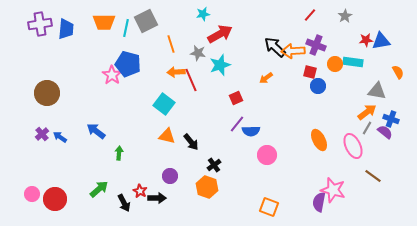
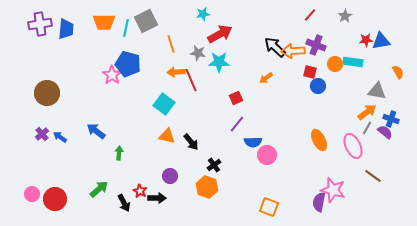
cyan star at (220, 65): moved 1 px left, 3 px up; rotated 20 degrees clockwise
blue semicircle at (251, 131): moved 2 px right, 11 px down
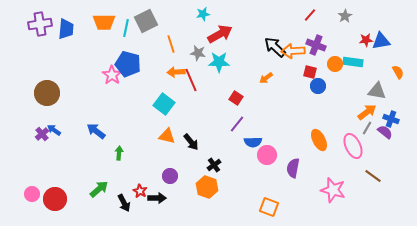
red square at (236, 98): rotated 32 degrees counterclockwise
blue arrow at (60, 137): moved 6 px left, 7 px up
purple semicircle at (319, 202): moved 26 px left, 34 px up
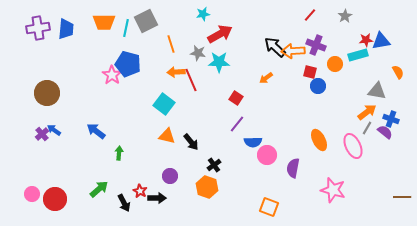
purple cross at (40, 24): moved 2 px left, 4 px down
cyan rectangle at (353, 62): moved 5 px right, 7 px up; rotated 24 degrees counterclockwise
brown line at (373, 176): moved 29 px right, 21 px down; rotated 36 degrees counterclockwise
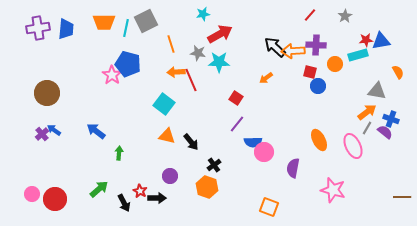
purple cross at (316, 45): rotated 18 degrees counterclockwise
pink circle at (267, 155): moved 3 px left, 3 px up
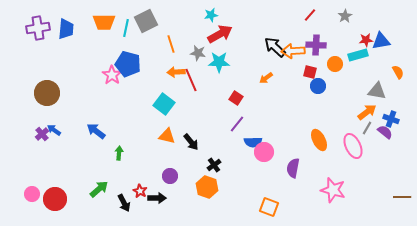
cyan star at (203, 14): moved 8 px right, 1 px down
